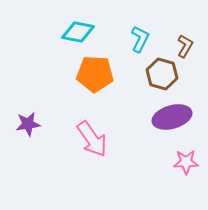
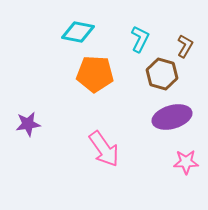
pink arrow: moved 12 px right, 10 px down
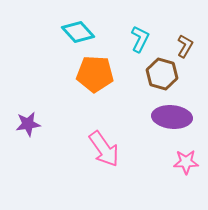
cyan diamond: rotated 36 degrees clockwise
purple ellipse: rotated 21 degrees clockwise
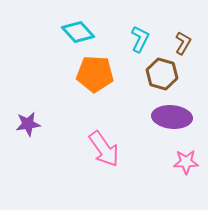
brown L-shape: moved 2 px left, 3 px up
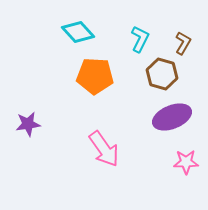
orange pentagon: moved 2 px down
purple ellipse: rotated 27 degrees counterclockwise
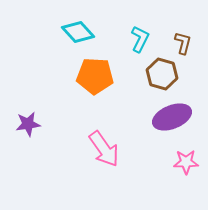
brown L-shape: rotated 15 degrees counterclockwise
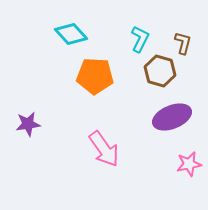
cyan diamond: moved 7 px left, 2 px down
brown hexagon: moved 2 px left, 3 px up
pink star: moved 3 px right, 2 px down; rotated 10 degrees counterclockwise
